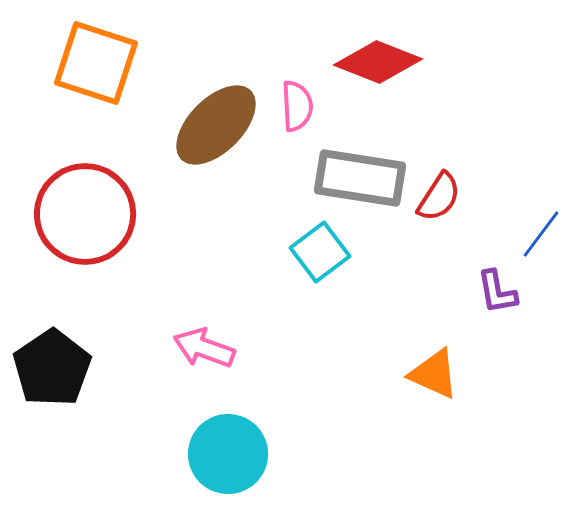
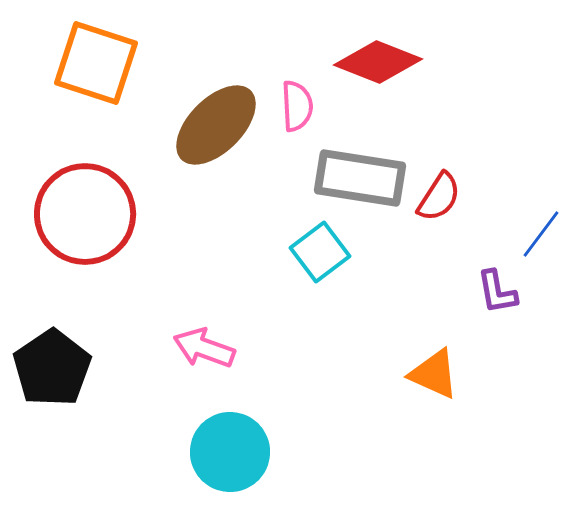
cyan circle: moved 2 px right, 2 px up
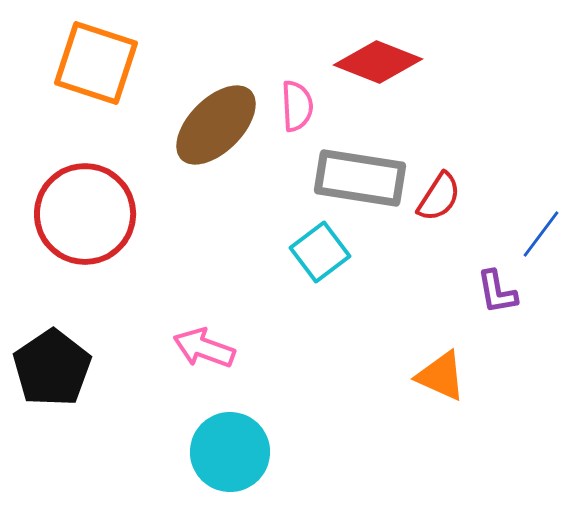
orange triangle: moved 7 px right, 2 px down
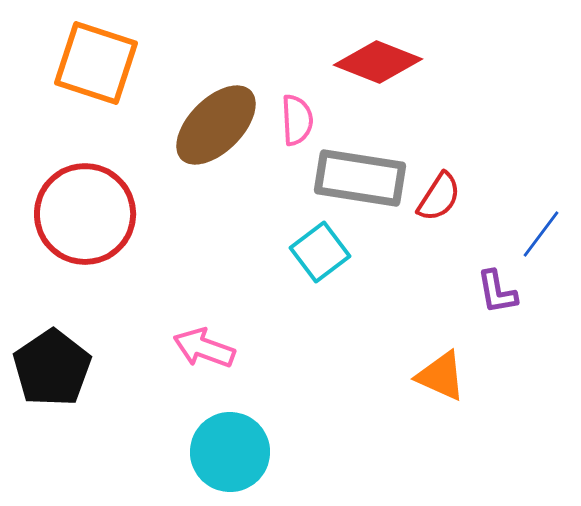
pink semicircle: moved 14 px down
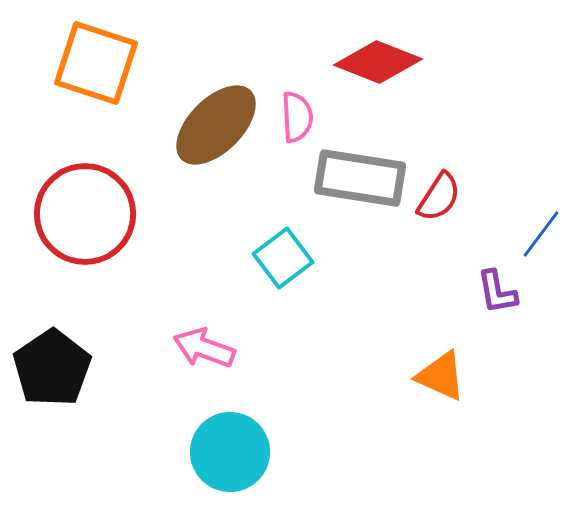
pink semicircle: moved 3 px up
cyan square: moved 37 px left, 6 px down
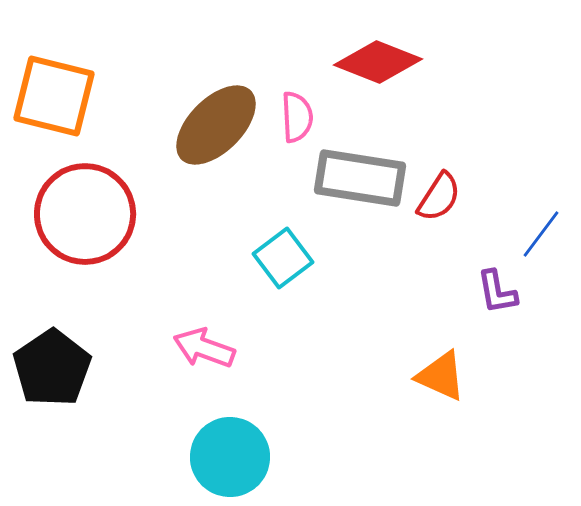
orange square: moved 42 px left, 33 px down; rotated 4 degrees counterclockwise
cyan circle: moved 5 px down
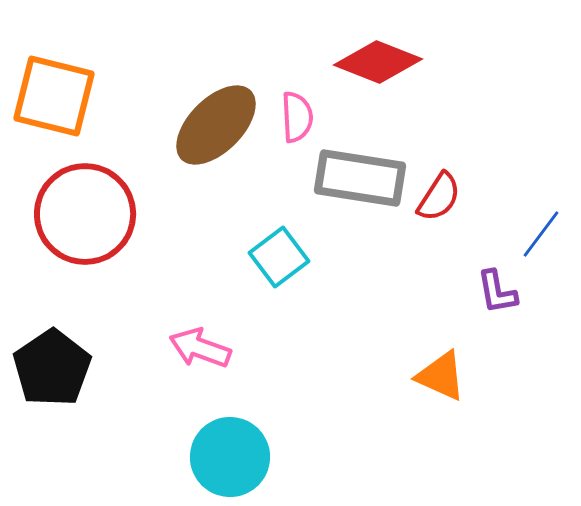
cyan square: moved 4 px left, 1 px up
pink arrow: moved 4 px left
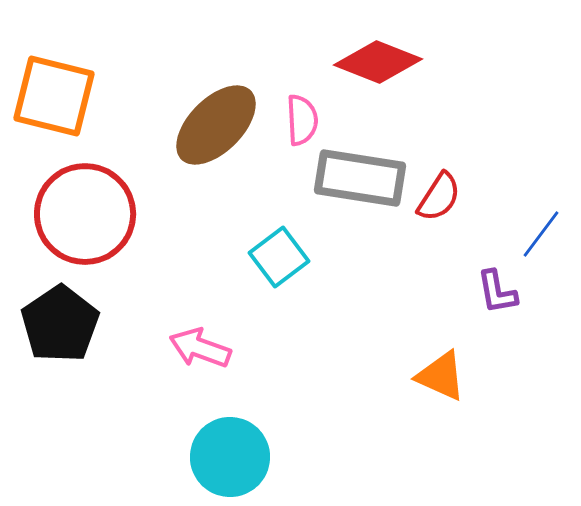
pink semicircle: moved 5 px right, 3 px down
black pentagon: moved 8 px right, 44 px up
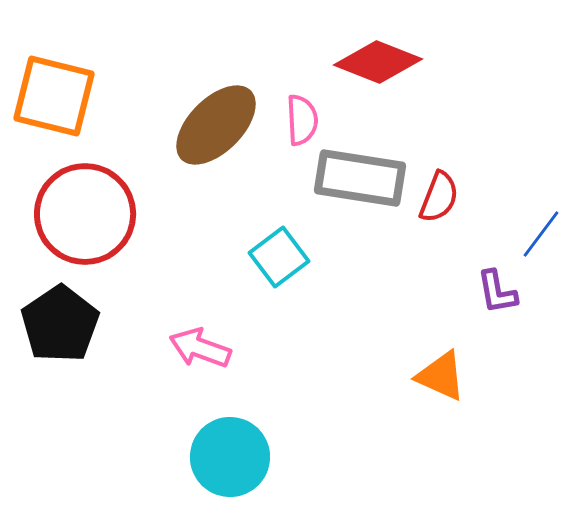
red semicircle: rotated 12 degrees counterclockwise
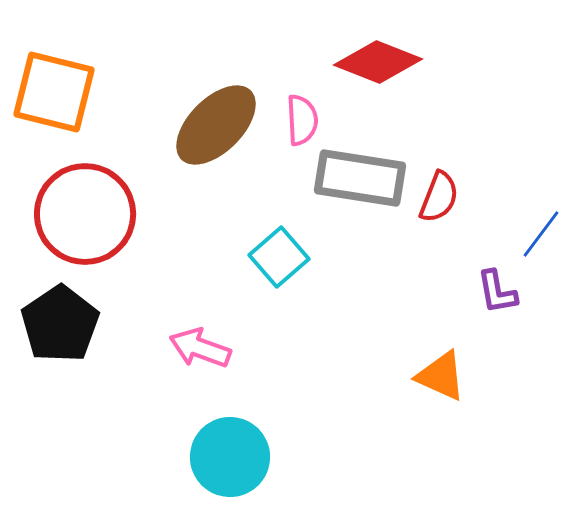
orange square: moved 4 px up
cyan square: rotated 4 degrees counterclockwise
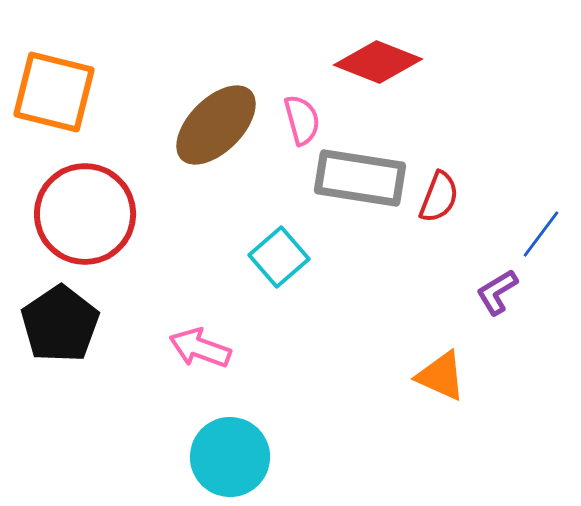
pink semicircle: rotated 12 degrees counterclockwise
purple L-shape: rotated 69 degrees clockwise
